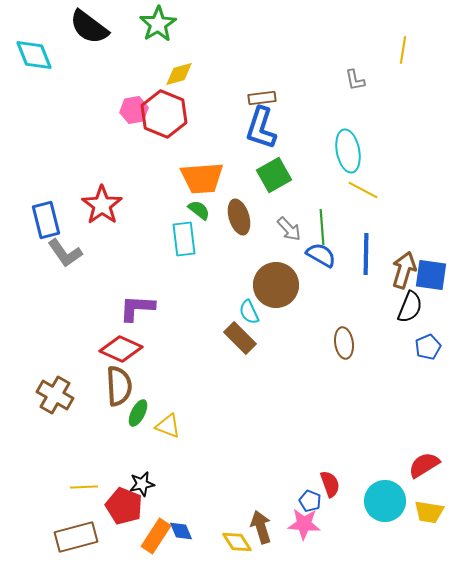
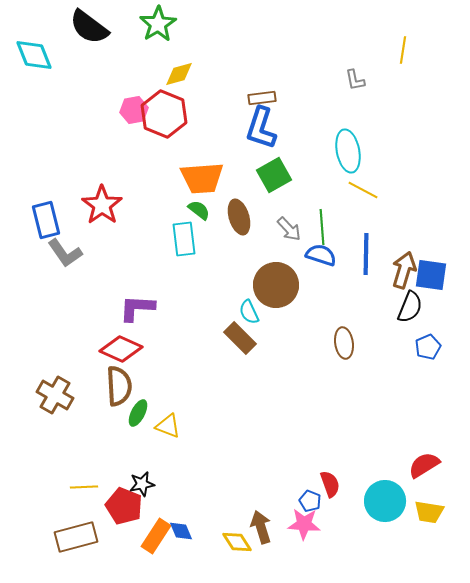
blue semicircle at (321, 255): rotated 12 degrees counterclockwise
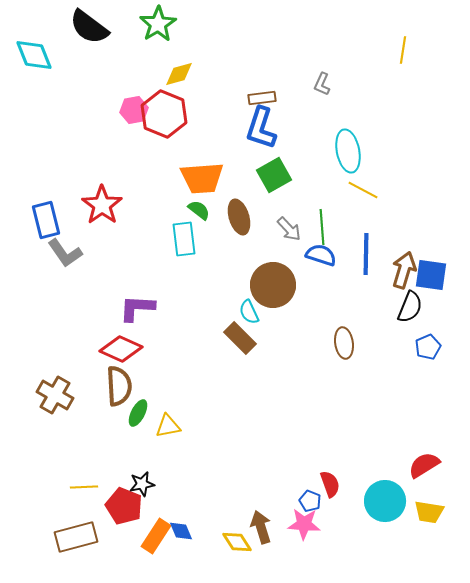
gray L-shape at (355, 80): moved 33 px left, 4 px down; rotated 35 degrees clockwise
brown circle at (276, 285): moved 3 px left
yellow triangle at (168, 426): rotated 32 degrees counterclockwise
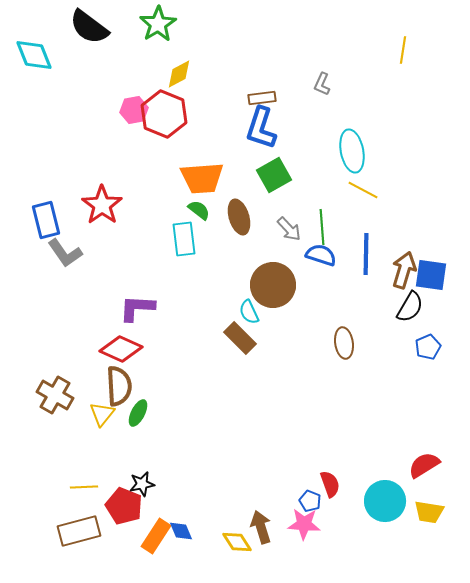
yellow diamond at (179, 74): rotated 12 degrees counterclockwise
cyan ellipse at (348, 151): moved 4 px right
black semicircle at (410, 307): rotated 8 degrees clockwise
yellow triangle at (168, 426): moved 66 px left, 12 px up; rotated 40 degrees counterclockwise
brown rectangle at (76, 537): moved 3 px right, 6 px up
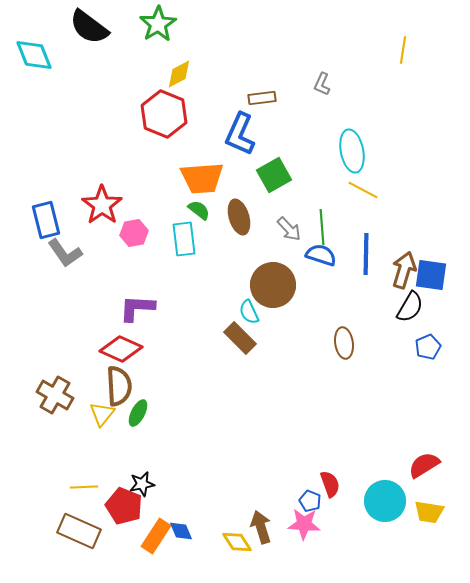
pink hexagon at (134, 110): moved 123 px down
blue L-shape at (261, 128): moved 21 px left, 6 px down; rotated 6 degrees clockwise
brown rectangle at (79, 531): rotated 39 degrees clockwise
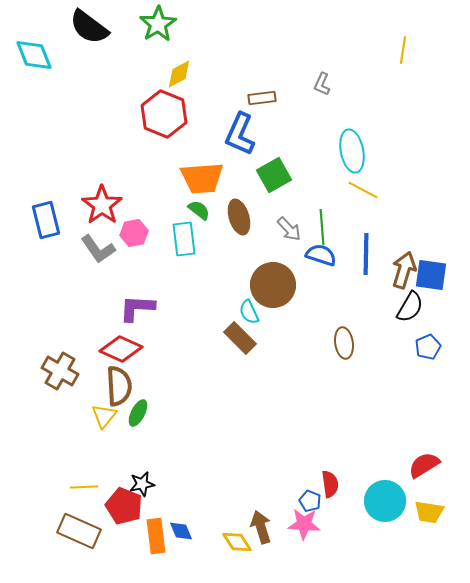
gray L-shape at (65, 253): moved 33 px right, 4 px up
brown cross at (55, 395): moved 5 px right, 24 px up
yellow triangle at (102, 414): moved 2 px right, 2 px down
red semicircle at (330, 484): rotated 12 degrees clockwise
orange rectangle at (156, 536): rotated 40 degrees counterclockwise
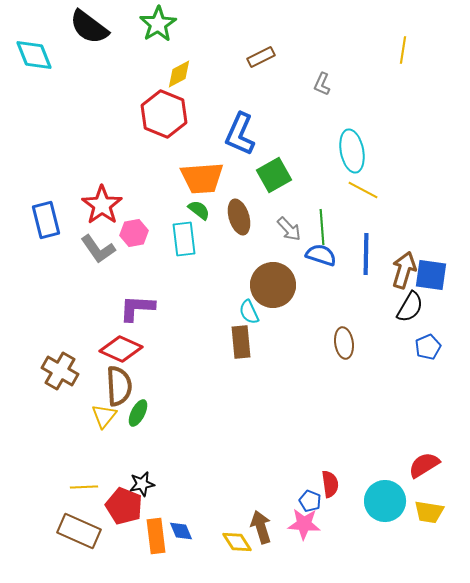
brown rectangle at (262, 98): moved 1 px left, 41 px up; rotated 20 degrees counterclockwise
brown rectangle at (240, 338): moved 1 px right, 4 px down; rotated 40 degrees clockwise
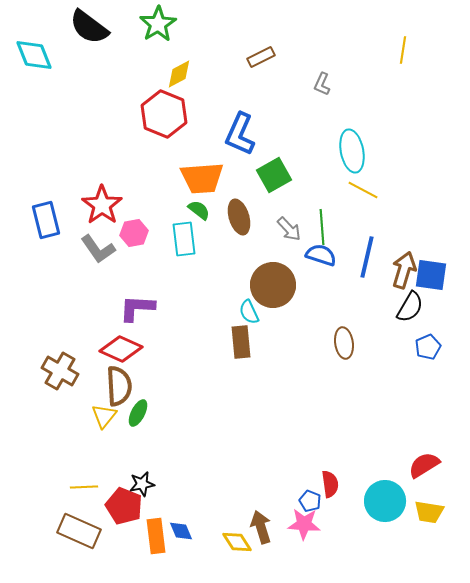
blue line at (366, 254): moved 1 px right, 3 px down; rotated 12 degrees clockwise
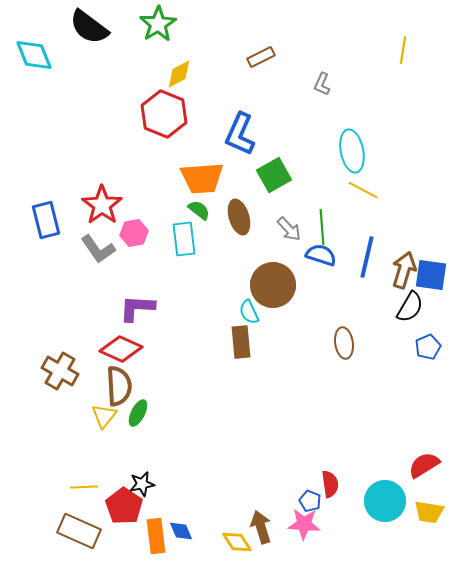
red pentagon at (124, 506): rotated 12 degrees clockwise
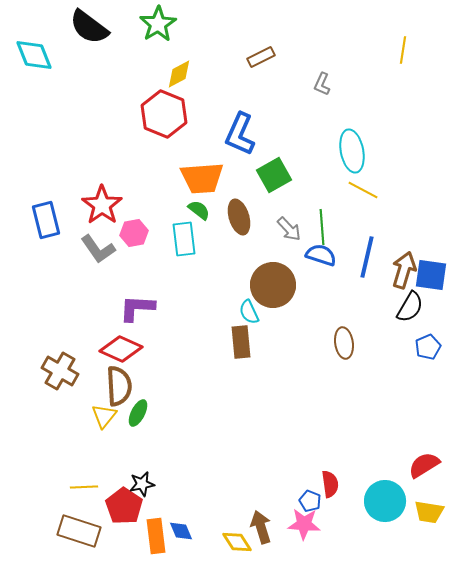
brown rectangle at (79, 531): rotated 6 degrees counterclockwise
